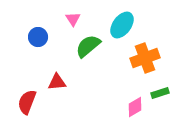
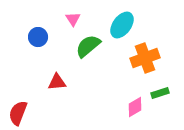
red semicircle: moved 9 px left, 11 px down
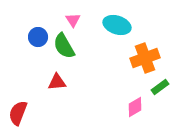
pink triangle: moved 1 px down
cyan ellipse: moved 5 px left; rotated 72 degrees clockwise
green semicircle: moved 24 px left; rotated 80 degrees counterclockwise
green rectangle: moved 6 px up; rotated 18 degrees counterclockwise
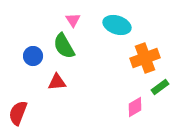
blue circle: moved 5 px left, 19 px down
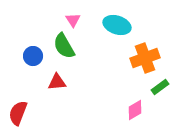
pink diamond: moved 3 px down
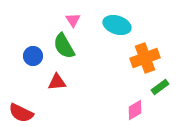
red semicircle: moved 3 px right; rotated 85 degrees counterclockwise
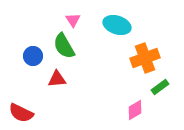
red triangle: moved 3 px up
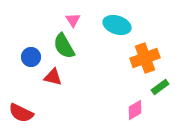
blue circle: moved 2 px left, 1 px down
red triangle: moved 4 px left, 2 px up; rotated 18 degrees clockwise
